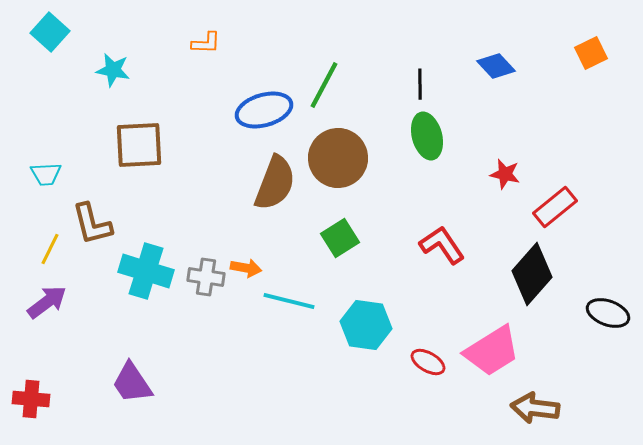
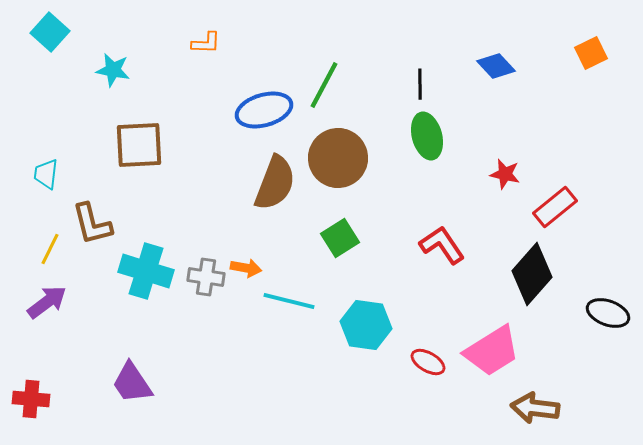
cyan trapezoid: rotated 100 degrees clockwise
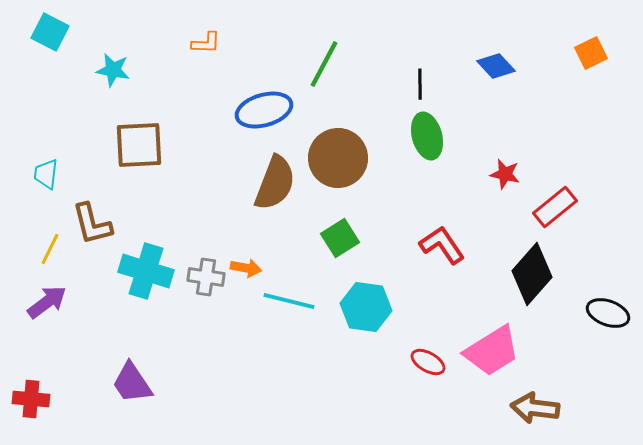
cyan square: rotated 15 degrees counterclockwise
green line: moved 21 px up
cyan hexagon: moved 18 px up
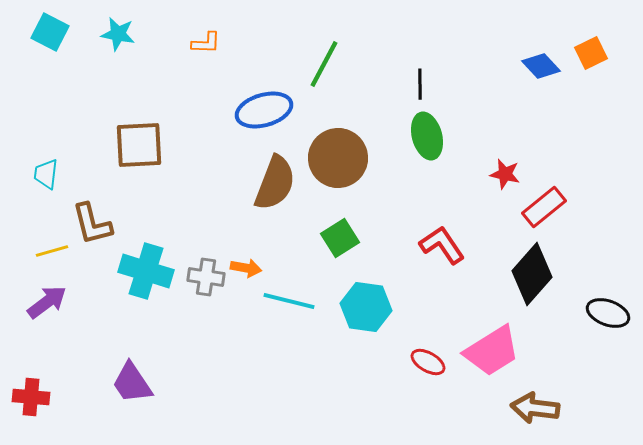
blue diamond: moved 45 px right
cyan star: moved 5 px right, 36 px up
red rectangle: moved 11 px left
yellow line: moved 2 px right, 2 px down; rotated 48 degrees clockwise
red cross: moved 2 px up
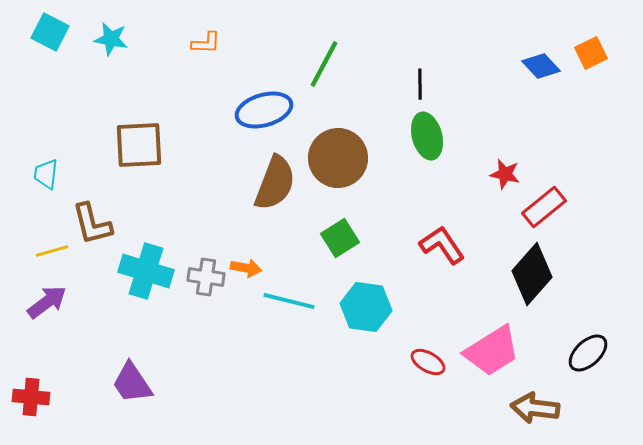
cyan star: moved 7 px left, 5 px down
black ellipse: moved 20 px left, 40 px down; rotated 63 degrees counterclockwise
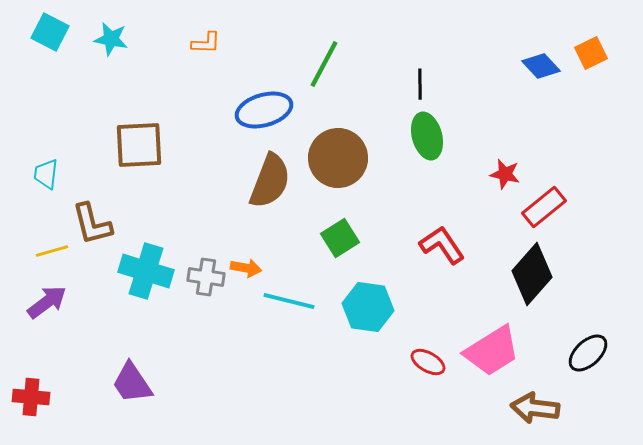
brown semicircle: moved 5 px left, 2 px up
cyan hexagon: moved 2 px right
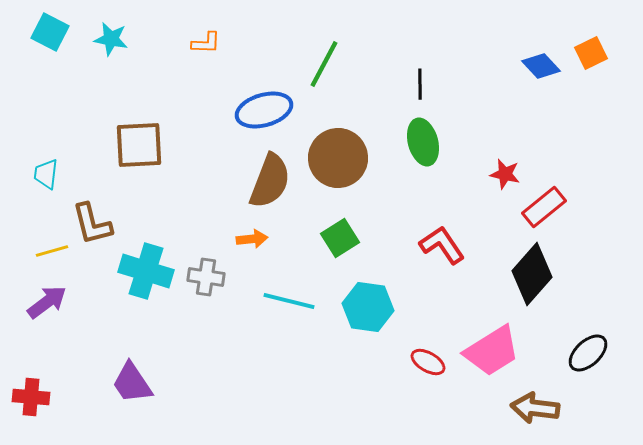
green ellipse: moved 4 px left, 6 px down
orange arrow: moved 6 px right, 29 px up; rotated 16 degrees counterclockwise
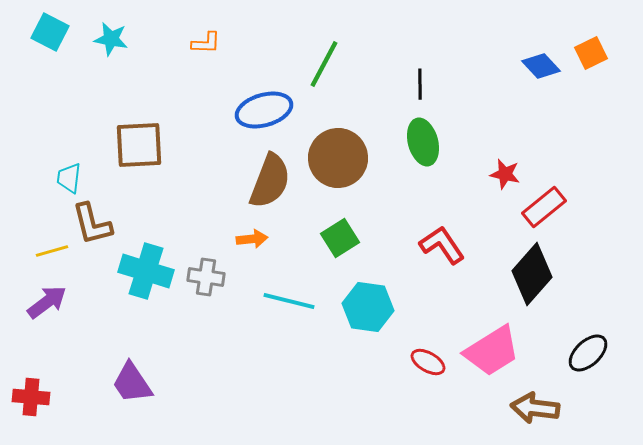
cyan trapezoid: moved 23 px right, 4 px down
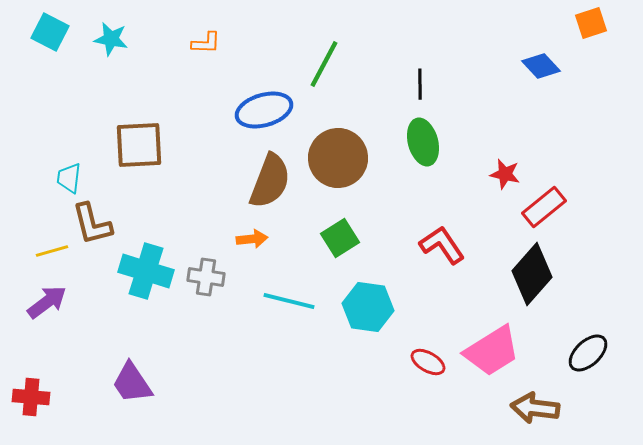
orange square: moved 30 px up; rotated 8 degrees clockwise
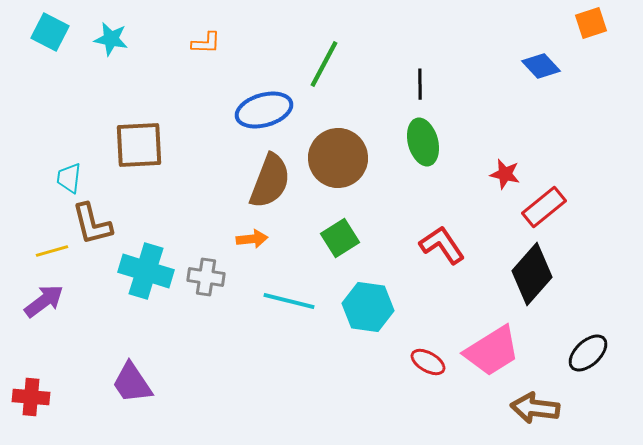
purple arrow: moved 3 px left, 1 px up
